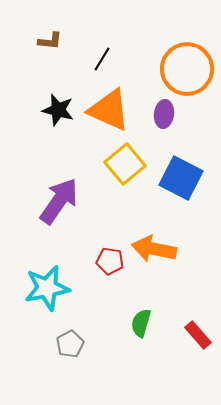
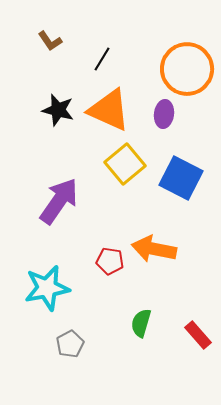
brown L-shape: rotated 50 degrees clockwise
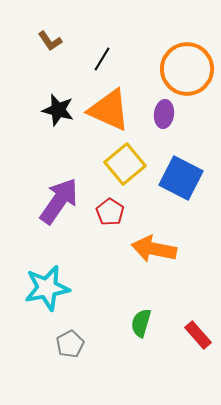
red pentagon: moved 49 px up; rotated 24 degrees clockwise
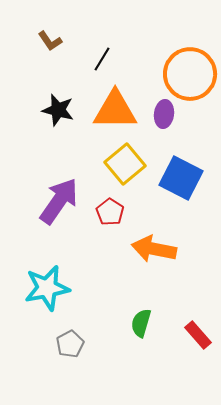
orange circle: moved 3 px right, 5 px down
orange triangle: moved 6 px right; rotated 24 degrees counterclockwise
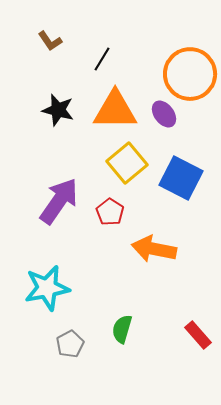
purple ellipse: rotated 44 degrees counterclockwise
yellow square: moved 2 px right, 1 px up
green semicircle: moved 19 px left, 6 px down
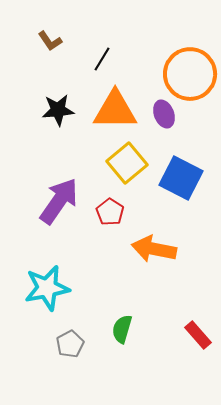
black star: rotated 20 degrees counterclockwise
purple ellipse: rotated 16 degrees clockwise
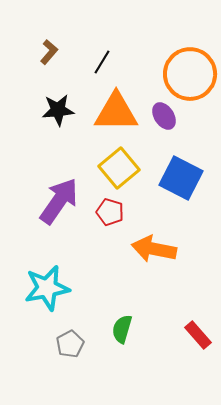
brown L-shape: moved 1 px left, 11 px down; rotated 105 degrees counterclockwise
black line: moved 3 px down
orange triangle: moved 1 px right, 2 px down
purple ellipse: moved 2 px down; rotated 12 degrees counterclockwise
yellow square: moved 8 px left, 5 px down
red pentagon: rotated 16 degrees counterclockwise
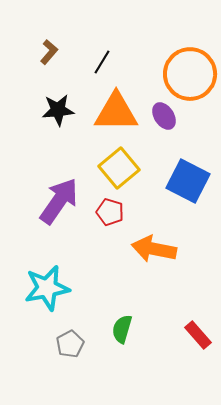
blue square: moved 7 px right, 3 px down
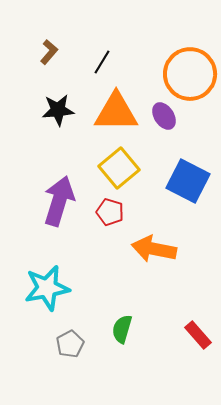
purple arrow: rotated 18 degrees counterclockwise
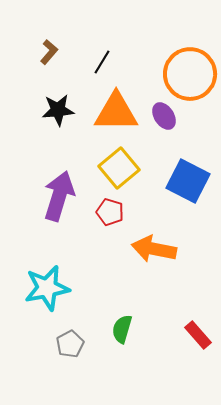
purple arrow: moved 5 px up
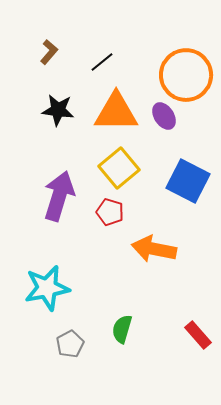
black line: rotated 20 degrees clockwise
orange circle: moved 4 px left, 1 px down
black star: rotated 12 degrees clockwise
